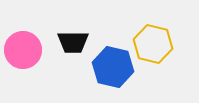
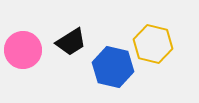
black trapezoid: moved 2 px left; rotated 32 degrees counterclockwise
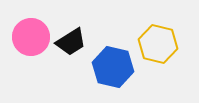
yellow hexagon: moved 5 px right
pink circle: moved 8 px right, 13 px up
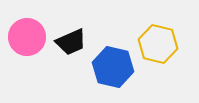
pink circle: moved 4 px left
black trapezoid: rotated 8 degrees clockwise
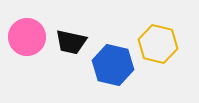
black trapezoid: rotated 36 degrees clockwise
blue hexagon: moved 2 px up
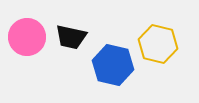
black trapezoid: moved 5 px up
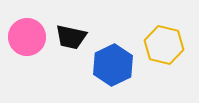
yellow hexagon: moved 6 px right, 1 px down
blue hexagon: rotated 21 degrees clockwise
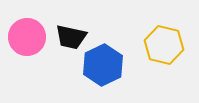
blue hexagon: moved 10 px left
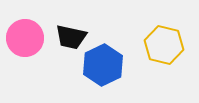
pink circle: moved 2 px left, 1 px down
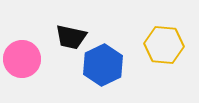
pink circle: moved 3 px left, 21 px down
yellow hexagon: rotated 9 degrees counterclockwise
